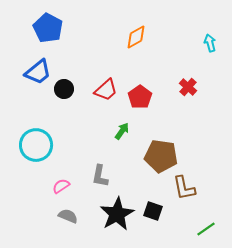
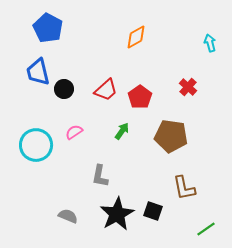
blue trapezoid: rotated 116 degrees clockwise
brown pentagon: moved 10 px right, 20 px up
pink semicircle: moved 13 px right, 54 px up
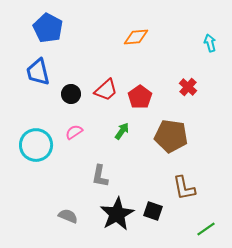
orange diamond: rotated 25 degrees clockwise
black circle: moved 7 px right, 5 px down
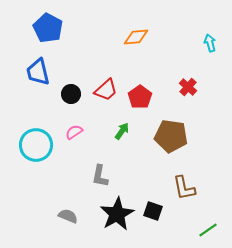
green line: moved 2 px right, 1 px down
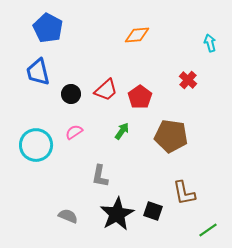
orange diamond: moved 1 px right, 2 px up
red cross: moved 7 px up
brown L-shape: moved 5 px down
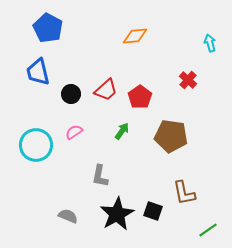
orange diamond: moved 2 px left, 1 px down
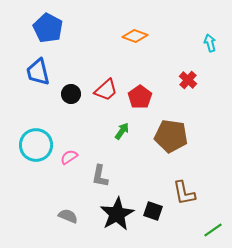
orange diamond: rotated 25 degrees clockwise
pink semicircle: moved 5 px left, 25 px down
green line: moved 5 px right
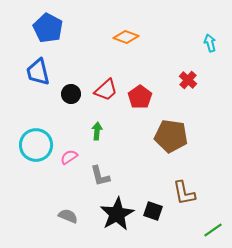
orange diamond: moved 9 px left, 1 px down
green arrow: moved 25 px left; rotated 30 degrees counterclockwise
gray L-shape: rotated 25 degrees counterclockwise
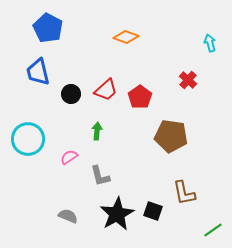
cyan circle: moved 8 px left, 6 px up
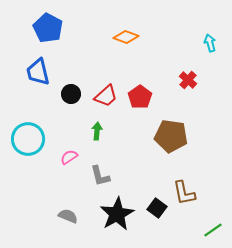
red trapezoid: moved 6 px down
black square: moved 4 px right, 3 px up; rotated 18 degrees clockwise
